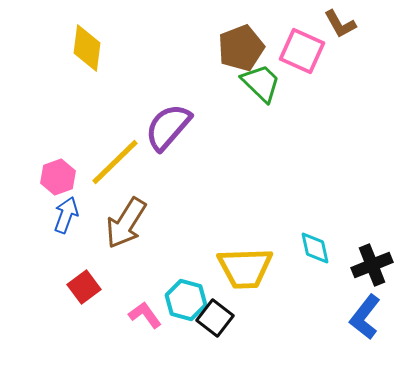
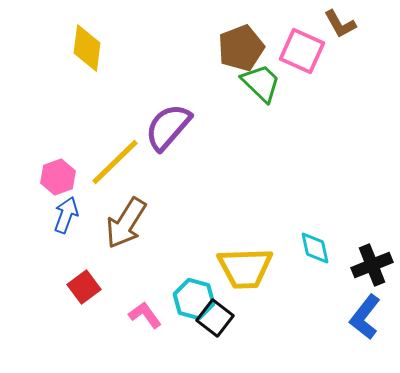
cyan hexagon: moved 8 px right, 1 px up
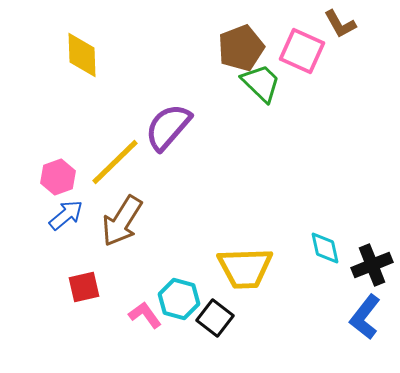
yellow diamond: moved 5 px left, 7 px down; rotated 9 degrees counterclockwise
blue arrow: rotated 30 degrees clockwise
brown arrow: moved 4 px left, 2 px up
cyan diamond: moved 10 px right
red square: rotated 24 degrees clockwise
cyan hexagon: moved 15 px left
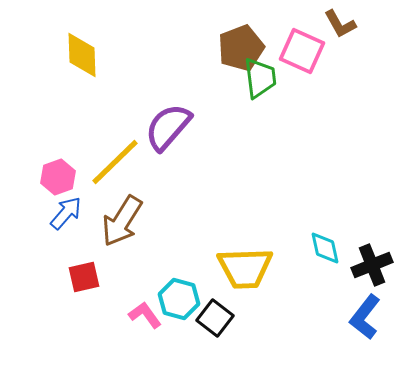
green trapezoid: moved 1 px left, 5 px up; rotated 39 degrees clockwise
blue arrow: moved 2 px up; rotated 9 degrees counterclockwise
red square: moved 10 px up
